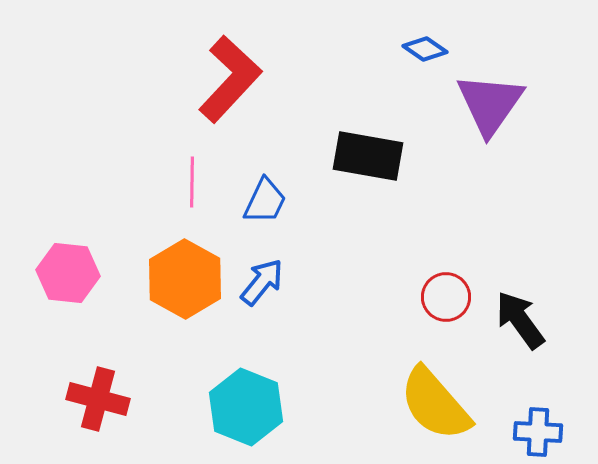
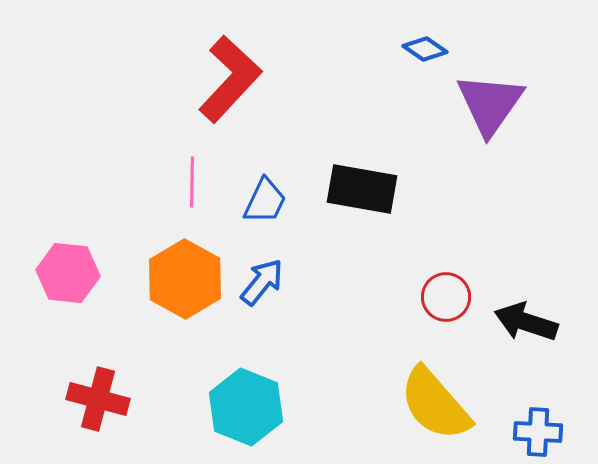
black rectangle: moved 6 px left, 33 px down
black arrow: moved 6 px right, 2 px down; rotated 36 degrees counterclockwise
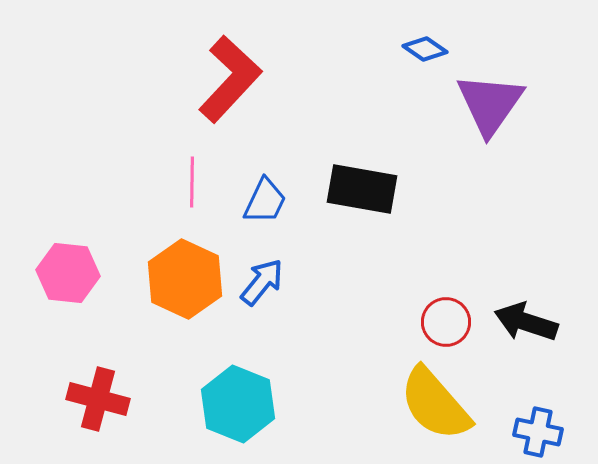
orange hexagon: rotated 4 degrees counterclockwise
red circle: moved 25 px down
cyan hexagon: moved 8 px left, 3 px up
blue cross: rotated 9 degrees clockwise
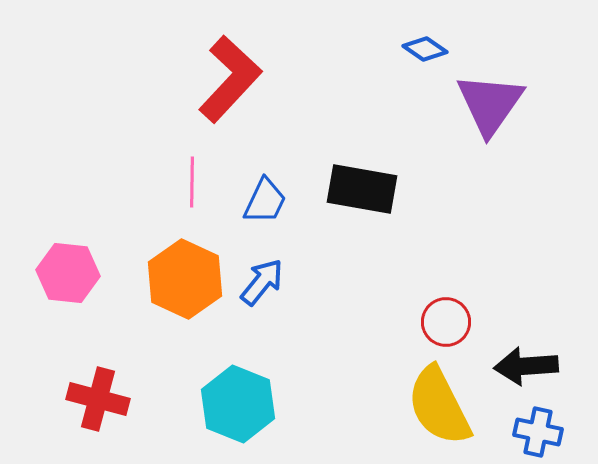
black arrow: moved 44 px down; rotated 22 degrees counterclockwise
yellow semicircle: moved 4 px right, 2 px down; rotated 14 degrees clockwise
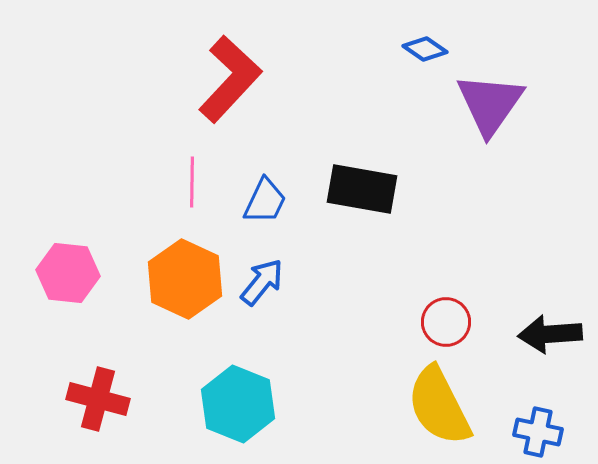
black arrow: moved 24 px right, 32 px up
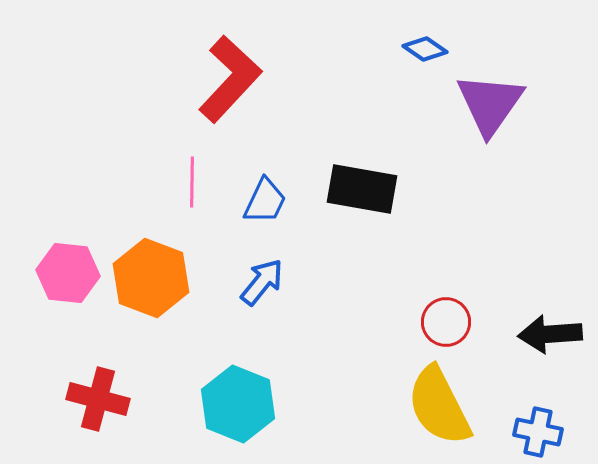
orange hexagon: moved 34 px left, 1 px up; rotated 4 degrees counterclockwise
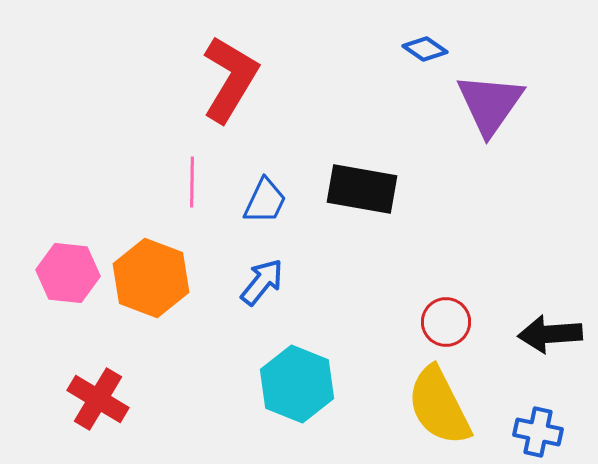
red L-shape: rotated 12 degrees counterclockwise
red cross: rotated 16 degrees clockwise
cyan hexagon: moved 59 px right, 20 px up
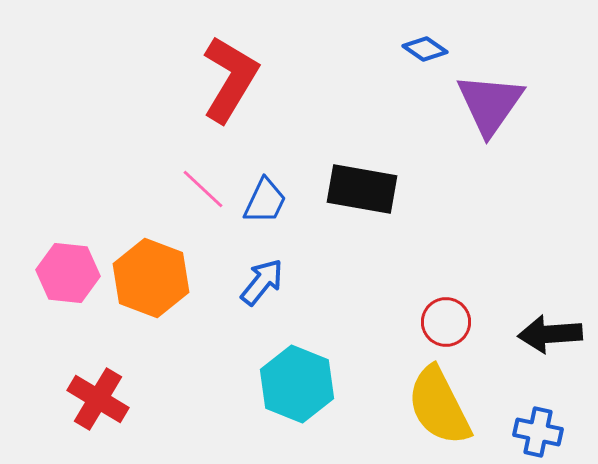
pink line: moved 11 px right, 7 px down; rotated 48 degrees counterclockwise
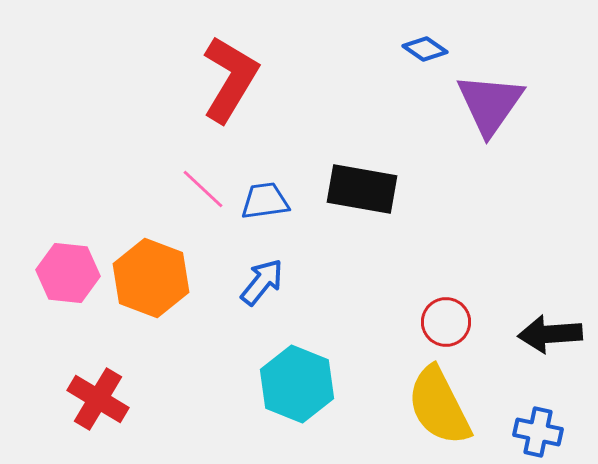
blue trapezoid: rotated 123 degrees counterclockwise
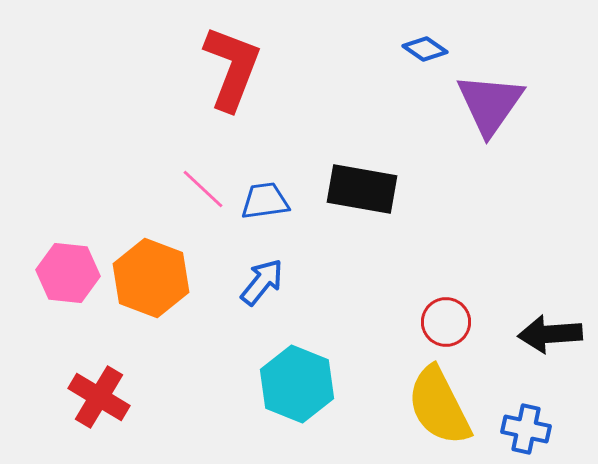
red L-shape: moved 2 px right, 11 px up; rotated 10 degrees counterclockwise
red cross: moved 1 px right, 2 px up
blue cross: moved 12 px left, 3 px up
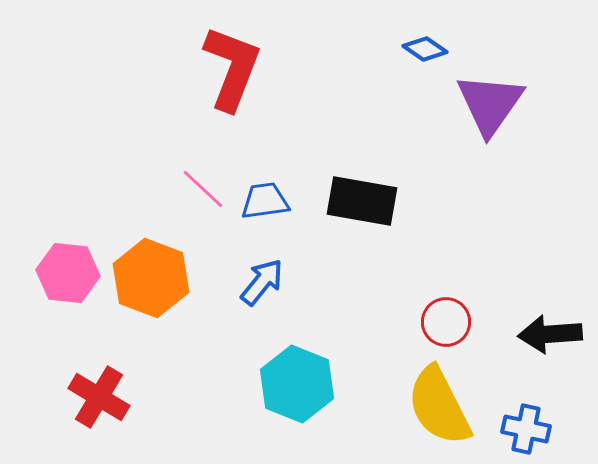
black rectangle: moved 12 px down
